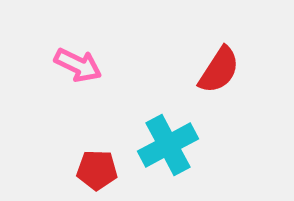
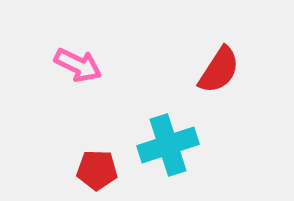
cyan cross: rotated 10 degrees clockwise
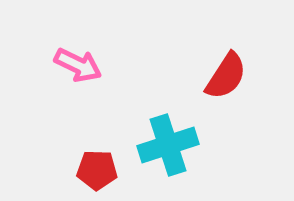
red semicircle: moved 7 px right, 6 px down
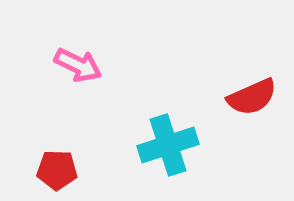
red semicircle: moved 26 px right, 21 px down; rotated 33 degrees clockwise
red pentagon: moved 40 px left
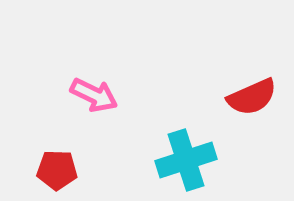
pink arrow: moved 16 px right, 30 px down
cyan cross: moved 18 px right, 15 px down
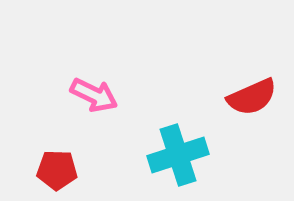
cyan cross: moved 8 px left, 5 px up
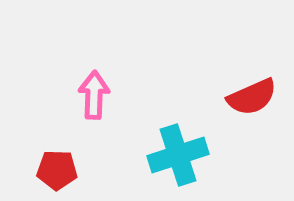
pink arrow: rotated 114 degrees counterclockwise
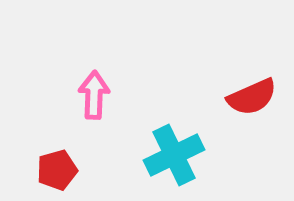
cyan cross: moved 4 px left; rotated 8 degrees counterclockwise
red pentagon: rotated 18 degrees counterclockwise
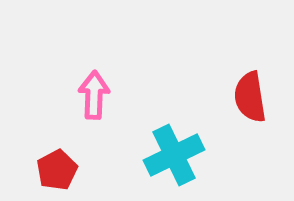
red semicircle: moved 2 px left; rotated 105 degrees clockwise
red pentagon: rotated 12 degrees counterclockwise
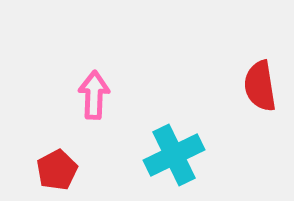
red semicircle: moved 10 px right, 11 px up
